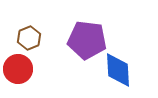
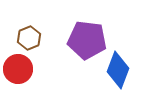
blue diamond: rotated 24 degrees clockwise
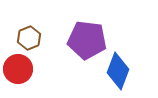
blue diamond: moved 1 px down
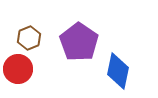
purple pentagon: moved 8 px left, 2 px down; rotated 27 degrees clockwise
blue diamond: rotated 9 degrees counterclockwise
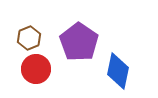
red circle: moved 18 px right
